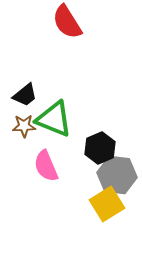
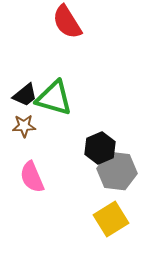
green triangle: moved 21 px up; rotated 6 degrees counterclockwise
pink semicircle: moved 14 px left, 11 px down
gray hexagon: moved 4 px up
yellow square: moved 4 px right, 15 px down
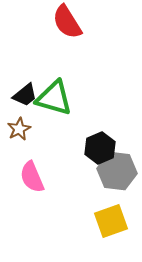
brown star: moved 5 px left, 3 px down; rotated 25 degrees counterclockwise
yellow square: moved 2 px down; rotated 12 degrees clockwise
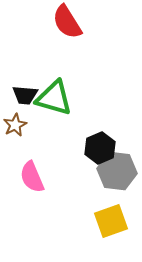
black trapezoid: rotated 44 degrees clockwise
brown star: moved 4 px left, 4 px up
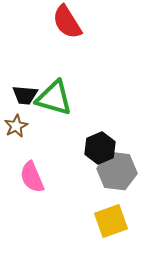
brown star: moved 1 px right, 1 px down
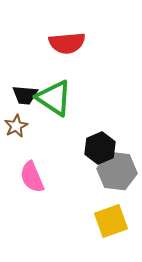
red semicircle: moved 21 px down; rotated 63 degrees counterclockwise
green triangle: rotated 18 degrees clockwise
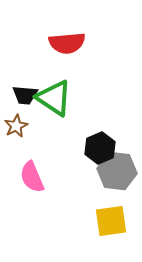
yellow square: rotated 12 degrees clockwise
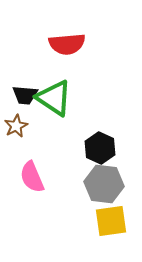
red semicircle: moved 1 px down
black hexagon: rotated 12 degrees counterclockwise
gray hexagon: moved 13 px left, 13 px down
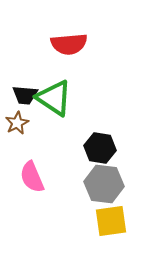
red semicircle: moved 2 px right
brown star: moved 1 px right, 3 px up
black hexagon: rotated 16 degrees counterclockwise
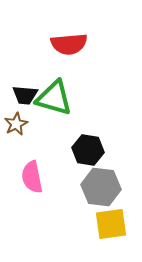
green triangle: rotated 18 degrees counterclockwise
brown star: moved 1 px left, 1 px down
black hexagon: moved 12 px left, 2 px down
pink semicircle: rotated 12 degrees clockwise
gray hexagon: moved 3 px left, 3 px down
yellow square: moved 3 px down
